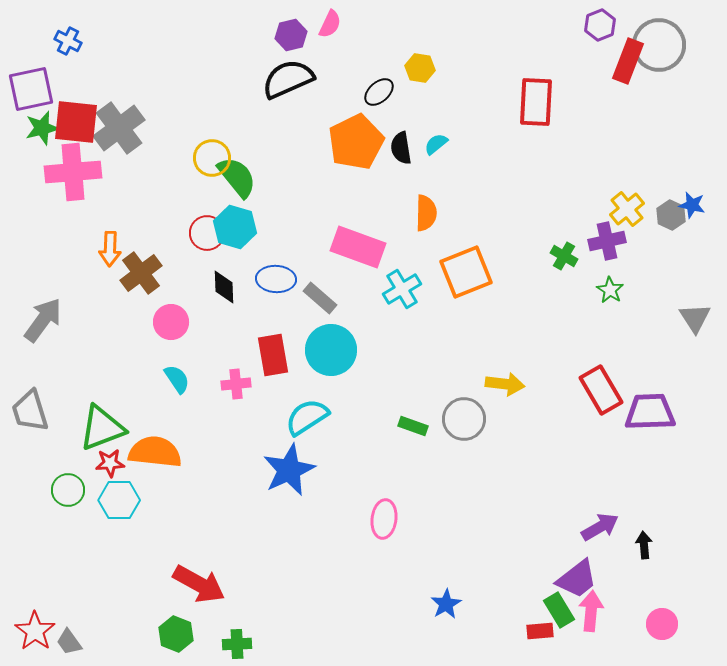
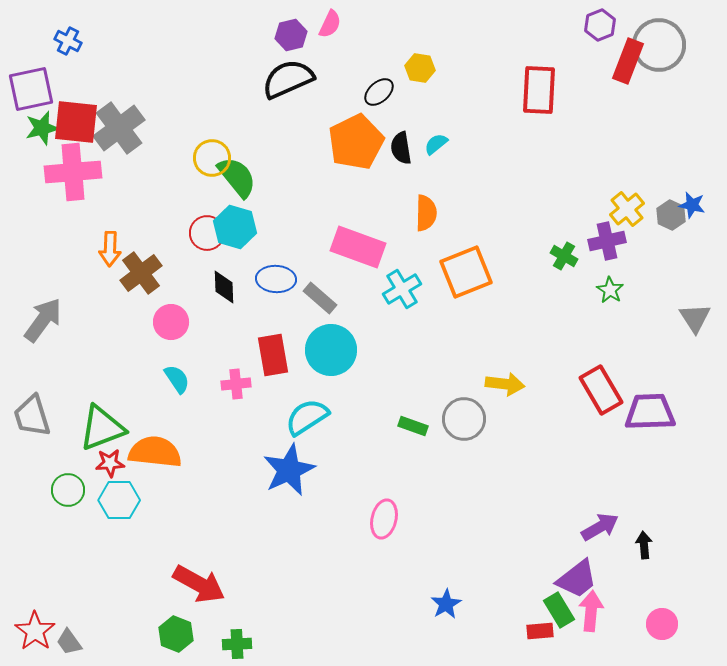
red rectangle at (536, 102): moved 3 px right, 12 px up
gray trapezoid at (30, 411): moved 2 px right, 5 px down
pink ellipse at (384, 519): rotated 6 degrees clockwise
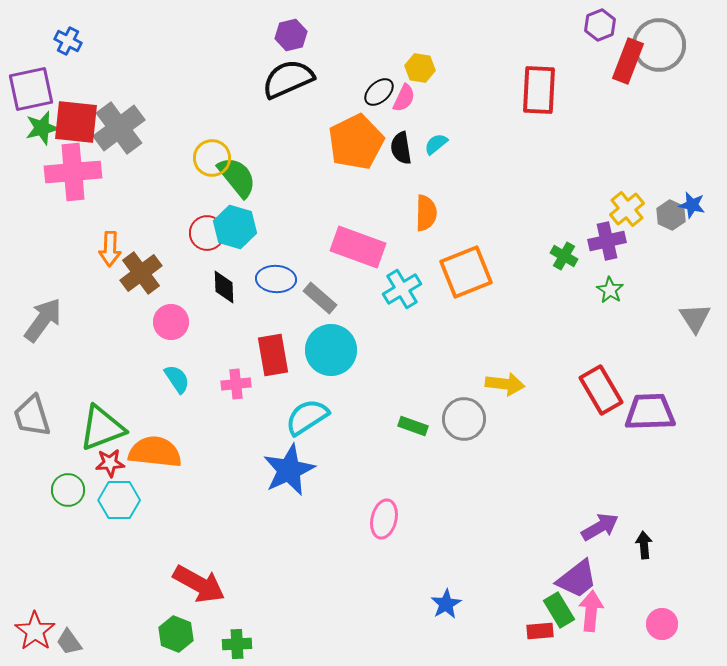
pink semicircle at (330, 24): moved 74 px right, 74 px down
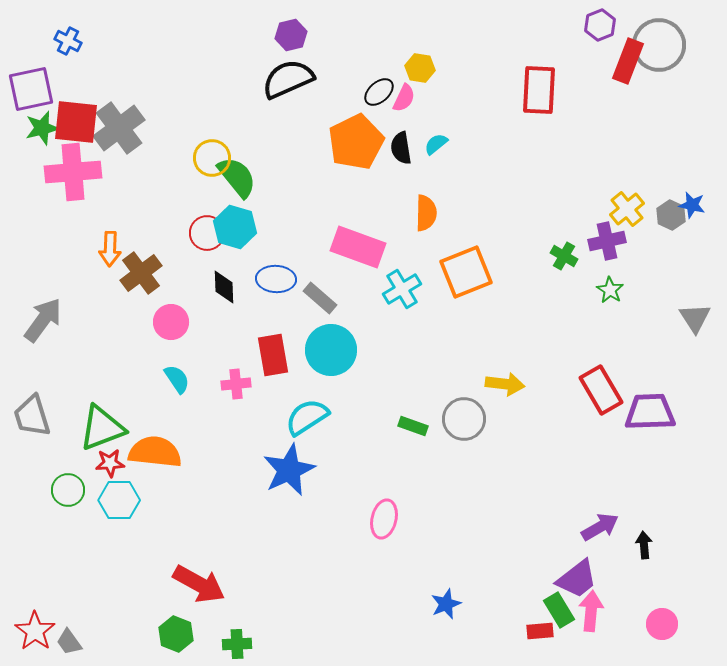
blue star at (446, 604): rotated 8 degrees clockwise
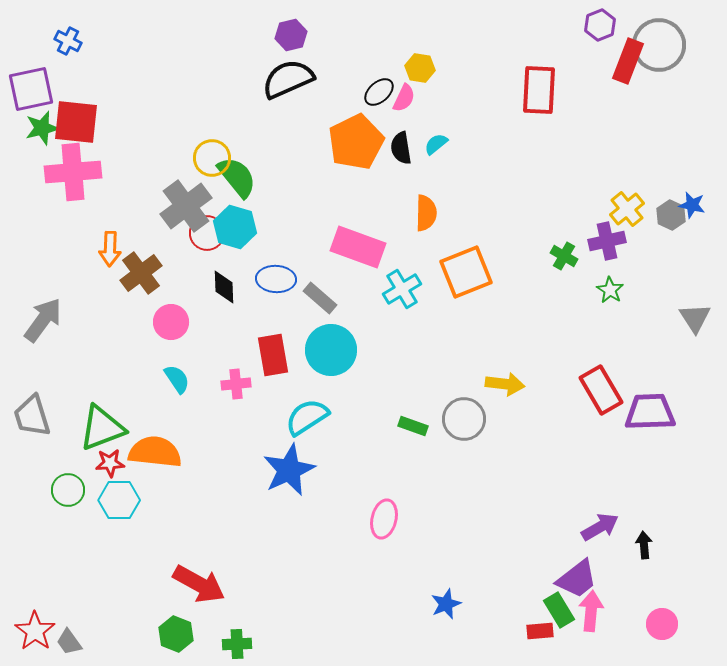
gray cross at (119, 128): moved 67 px right, 78 px down
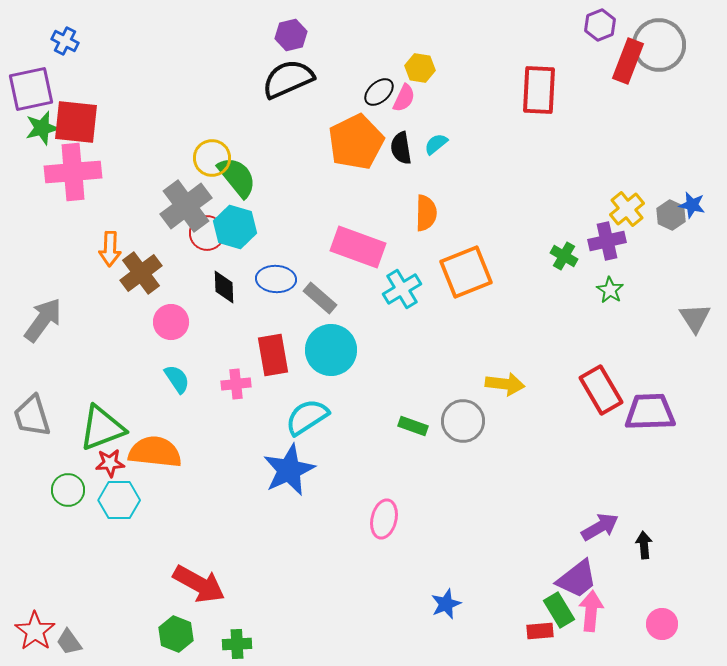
blue cross at (68, 41): moved 3 px left
gray circle at (464, 419): moved 1 px left, 2 px down
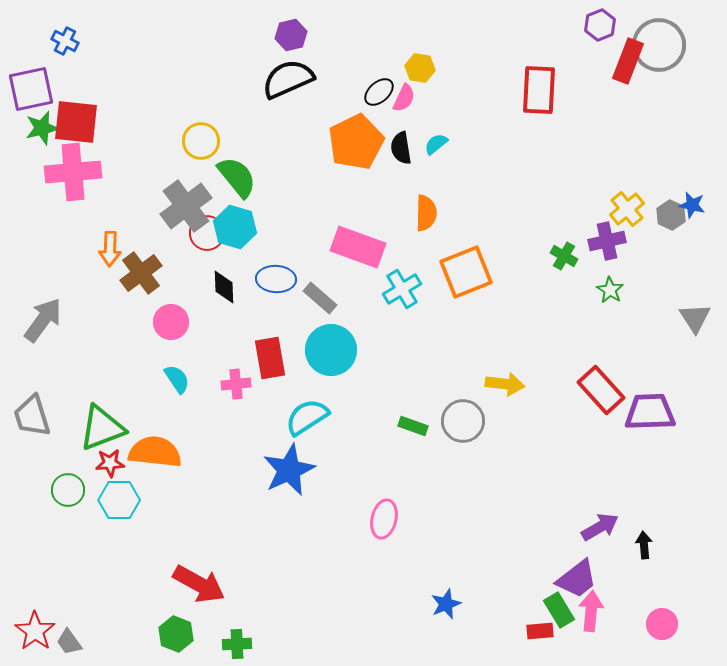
yellow circle at (212, 158): moved 11 px left, 17 px up
red rectangle at (273, 355): moved 3 px left, 3 px down
red rectangle at (601, 390): rotated 12 degrees counterclockwise
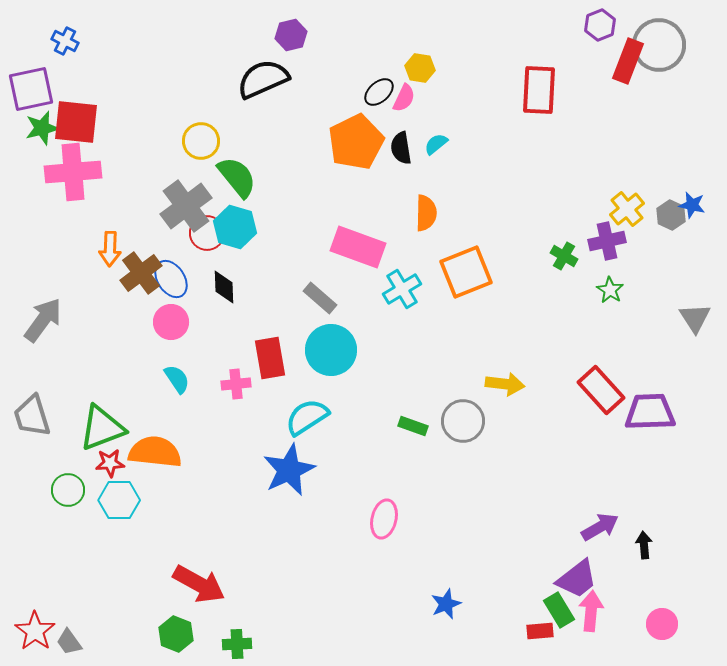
black semicircle at (288, 79): moved 25 px left
blue ellipse at (276, 279): moved 105 px left; rotated 54 degrees clockwise
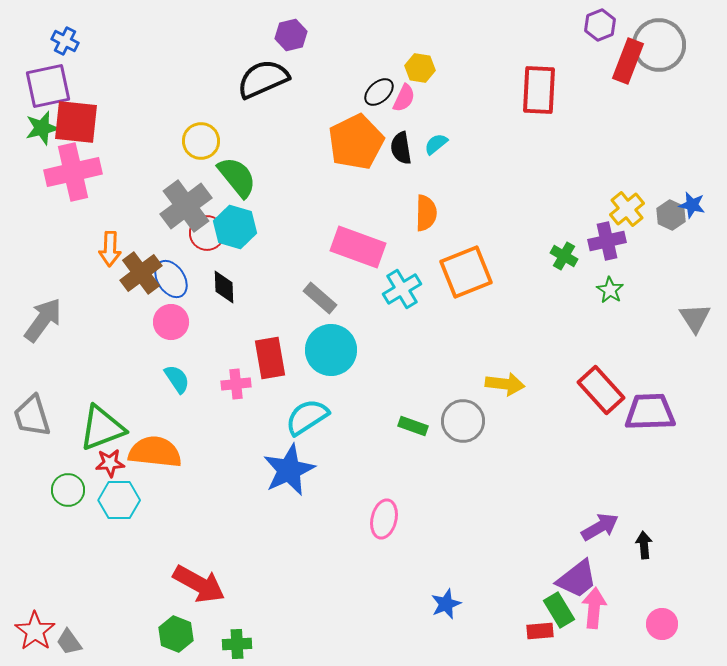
purple square at (31, 89): moved 17 px right, 3 px up
pink cross at (73, 172): rotated 8 degrees counterclockwise
pink arrow at (591, 611): moved 3 px right, 3 px up
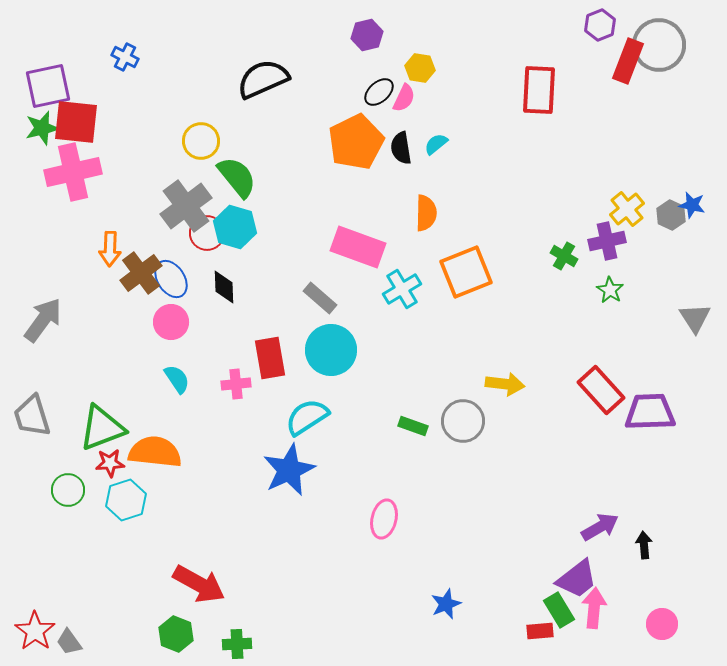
purple hexagon at (291, 35): moved 76 px right
blue cross at (65, 41): moved 60 px right, 16 px down
cyan hexagon at (119, 500): moved 7 px right; rotated 18 degrees counterclockwise
